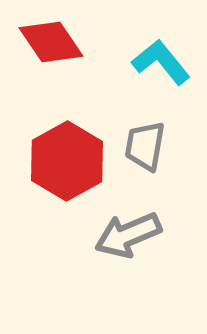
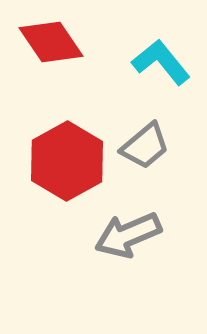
gray trapezoid: rotated 140 degrees counterclockwise
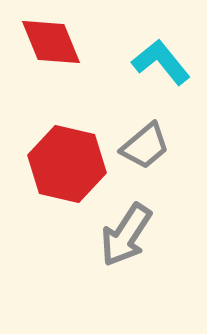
red diamond: rotated 12 degrees clockwise
red hexagon: moved 3 px down; rotated 18 degrees counterclockwise
gray arrow: moved 2 px left; rotated 34 degrees counterclockwise
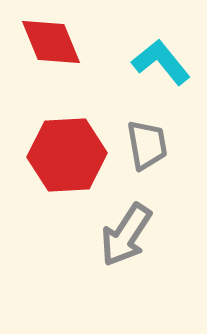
gray trapezoid: moved 2 px right, 1 px up; rotated 60 degrees counterclockwise
red hexagon: moved 9 px up; rotated 16 degrees counterclockwise
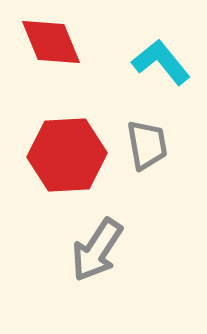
gray arrow: moved 29 px left, 15 px down
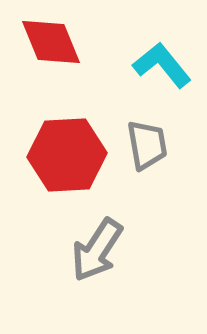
cyan L-shape: moved 1 px right, 3 px down
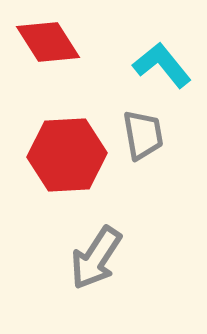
red diamond: moved 3 px left; rotated 10 degrees counterclockwise
gray trapezoid: moved 4 px left, 10 px up
gray arrow: moved 1 px left, 8 px down
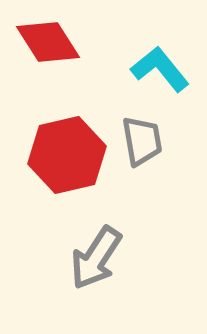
cyan L-shape: moved 2 px left, 4 px down
gray trapezoid: moved 1 px left, 6 px down
red hexagon: rotated 10 degrees counterclockwise
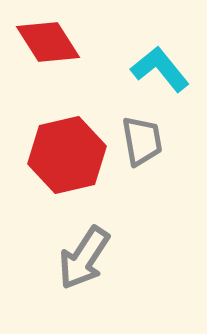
gray arrow: moved 12 px left
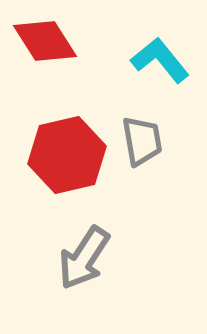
red diamond: moved 3 px left, 1 px up
cyan L-shape: moved 9 px up
